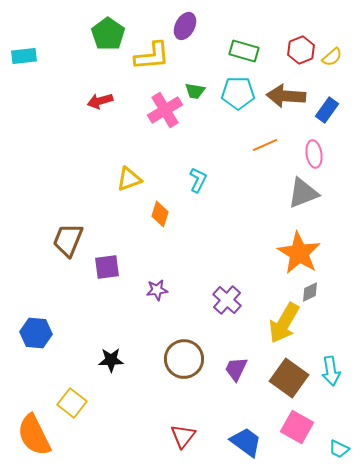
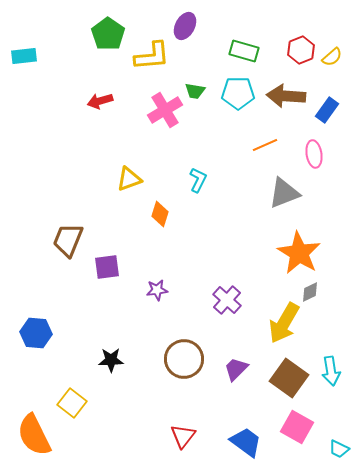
gray triangle: moved 19 px left
purple trapezoid: rotated 20 degrees clockwise
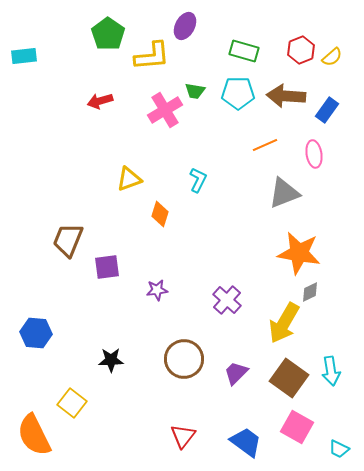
orange star: rotated 21 degrees counterclockwise
purple trapezoid: moved 4 px down
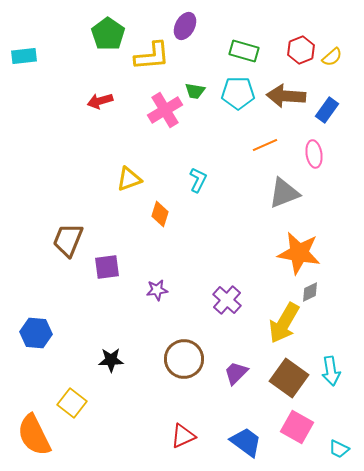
red triangle: rotated 28 degrees clockwise
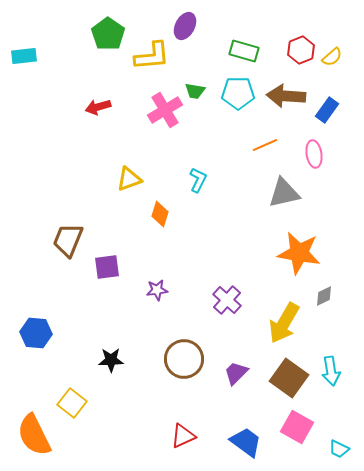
red arrow: moved 2 px left, 6 px down
gray triangle: rotated 8 degrees clockwise
gray diamond: moved 14 px right, 4 px down
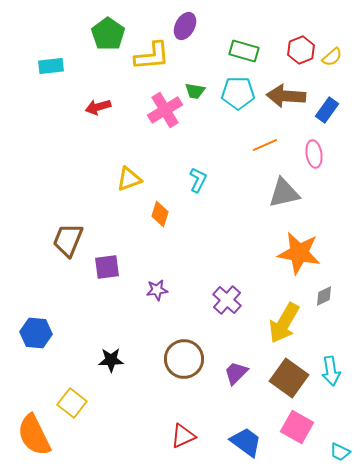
cyan rectangle: moved 27 px right, 10 px down
cyan trapezoid: moved 1 px right, 3 px down
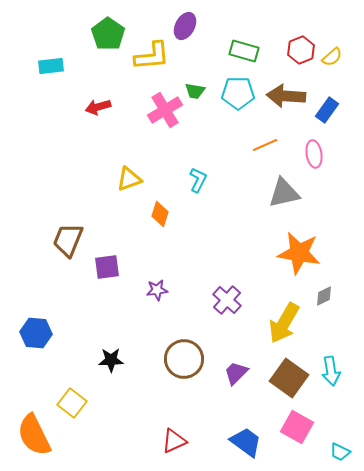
red triangle: moved 9 px left, 5 px down
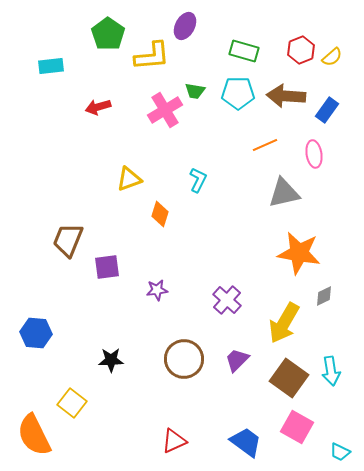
purple trapezoid: moved 1 px right, 13 px up
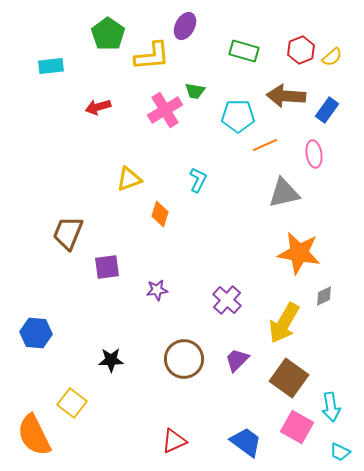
cyan pentagon: moved 23 px down
brown trapezoid: moved 7 px up
cyan arrow: moved 36 px down
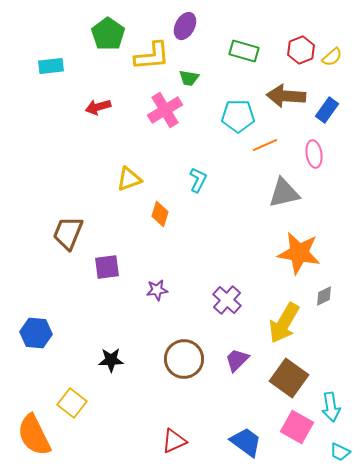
green trapezoid: moved 6 px left, 13 px up
